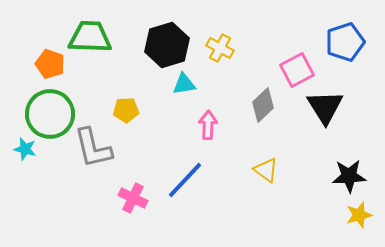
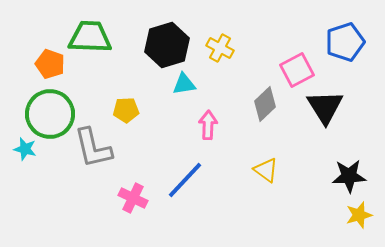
gray diamond: moved 2 px right, 1 px up
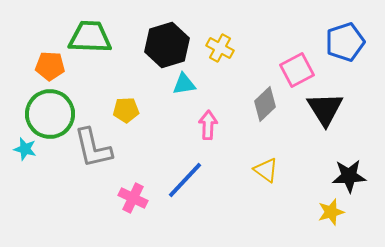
orange pentagon: moved 2 px down; rotated 16 degrees counterclockwise
black triangle: moved 2 px down
yellow star: moved 28 px left, 3 px up
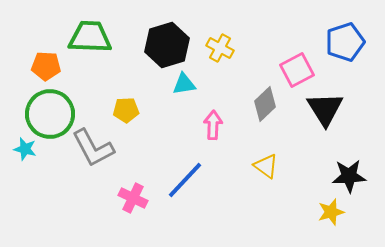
orange pentagon: moved 4 px left
pink arrow: moved 5 px right
gray L-shape: rotated 15 degrees counterclockwise
yellow triangle: moved 4 px up
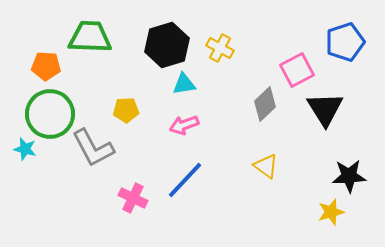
pink arrow: moved 29 px left; rotated 112 degrees counterclockwise
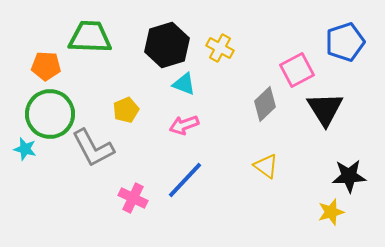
cyan triangle: rotated 30 degrees clockwise
yellow pentagon: rotated 20 degrees counterclockwise
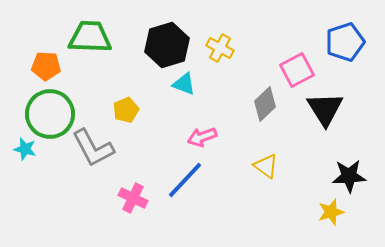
pink arrow: moved 18 px right, 12 px down
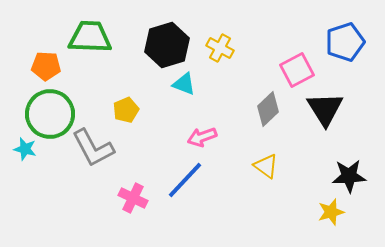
gray diamond: moved 3 px right, 5 px down
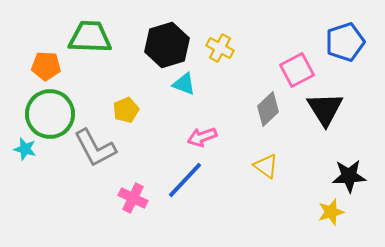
gray L-shape: moved 2 px right
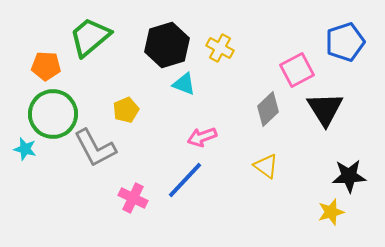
green trapezoid: rotated 42 degrees counterclockwise
green circle: moved 3 px right
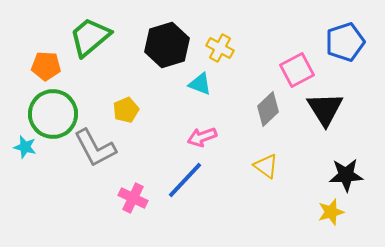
cyan triangle: moved 16 px right
cyan star: moved 2 px up
black star: moved 3 px left, 1 px up
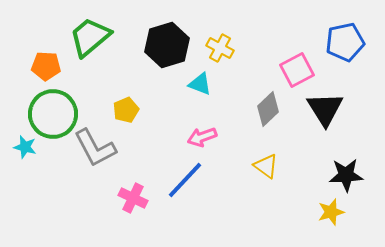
blue pentagon: rotated 6 degrees clockwise
